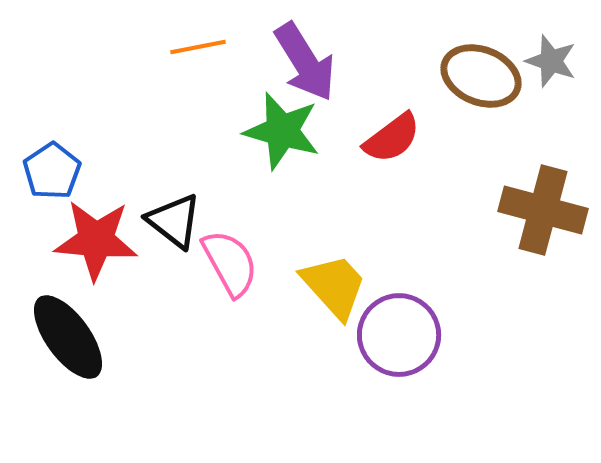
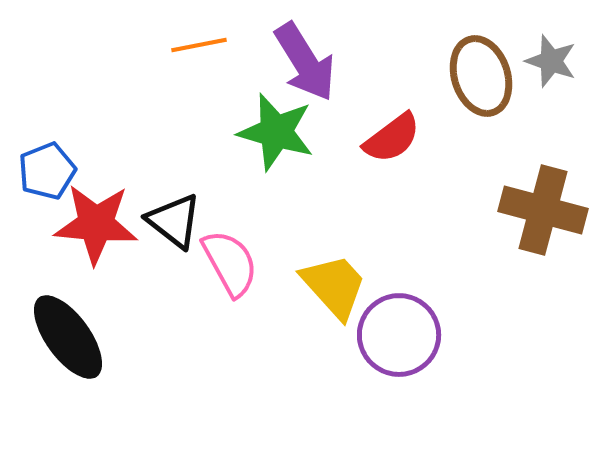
orange line: moved 1 px right, 2 px up
brown ellipse: rotated 50 degrees clockwise
green star: moved 6 px left, 1 px down
blue pentagon: moved 5 px left; rotated 12 degrees clockwise
red star: moved 16 px up
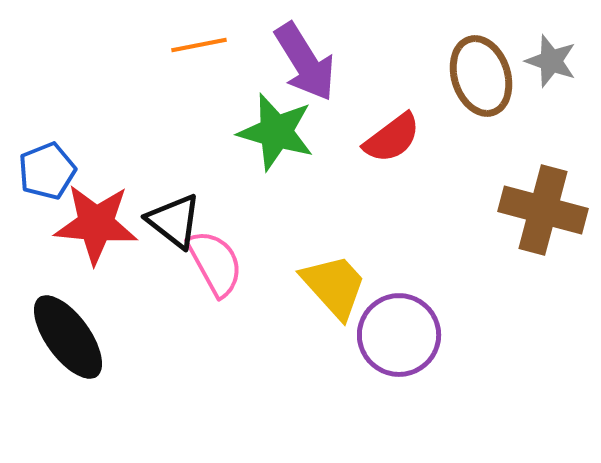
pink semicircle: moved 15 px left
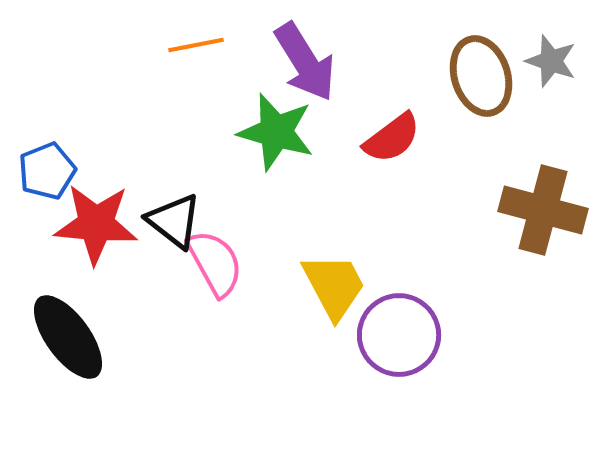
orange line: moved 3 px left
yellow trapezoid: rotated 14 degrees clockwise
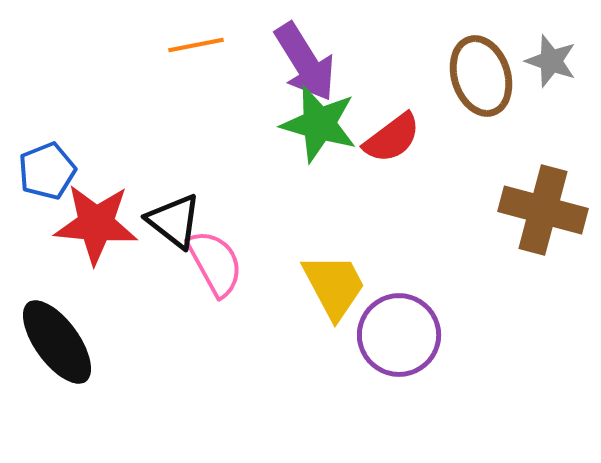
green star: moved 43 px right, 8 px up
black ellipse: moved 11 px left, 5 px down
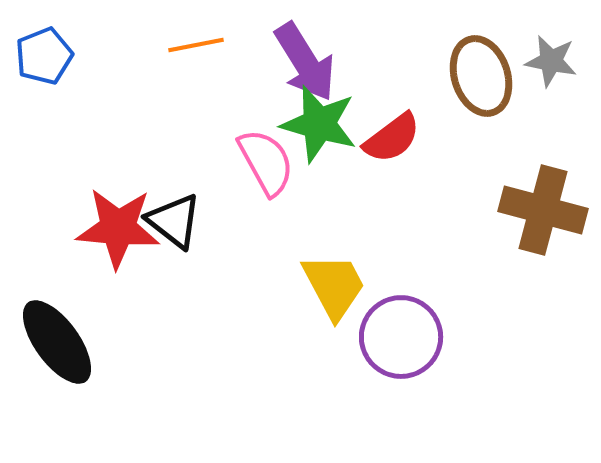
gray star: rotated 8 degrees counterclockwise
blue pentagon: moved 3 px left, 115 px up
red star: moved 22 px right, 4 px down
pink semicircle: moved 51 px right, 101 px up
purple circle: moved 2 px right, 2 px down
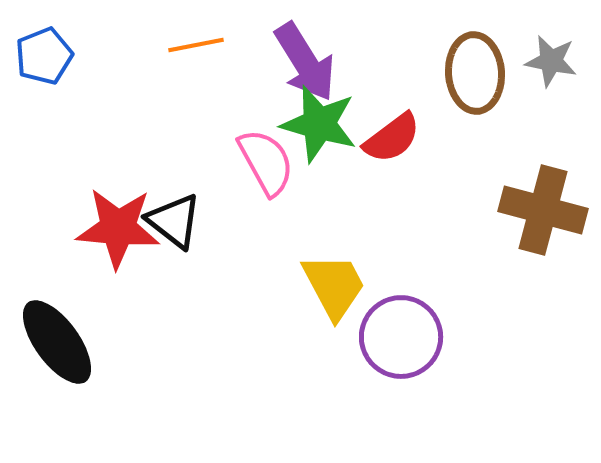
brown ellipse: moved 6 px left, 3 px up; rotated 14 degrees clockwise
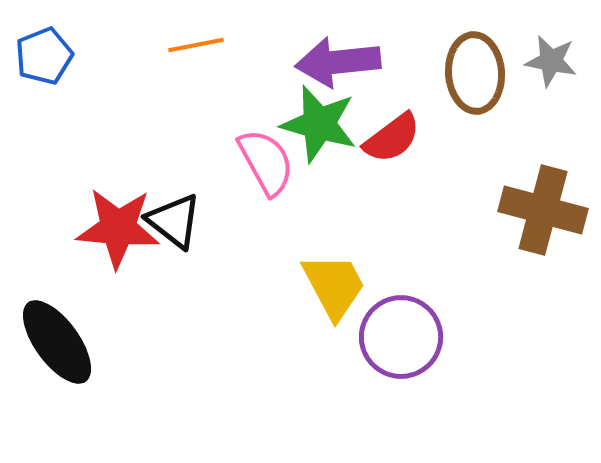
purple arrow: moved 33 px right; rotated 116 degrees clockwise
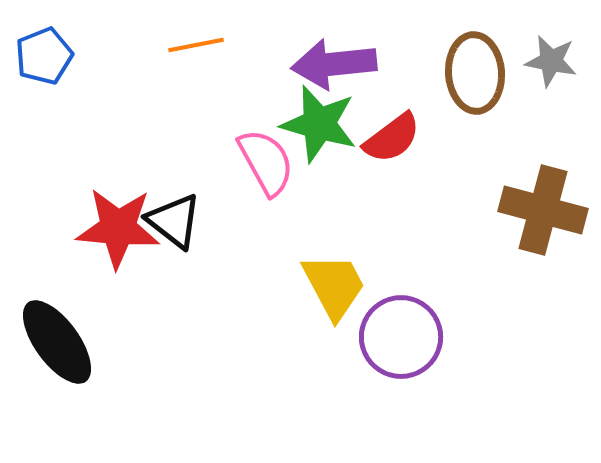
purple arrow: moved 4 px left, 2 px down
